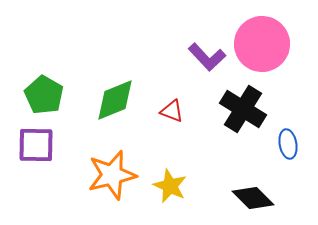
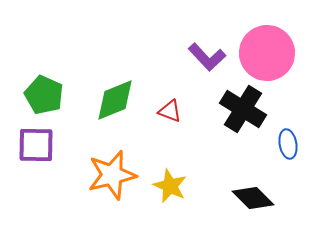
pink circle: moved 5 px right, 9 px down
green pentagon: rotated 6 degrees counterclockwise
red triangle: moved 2 px left
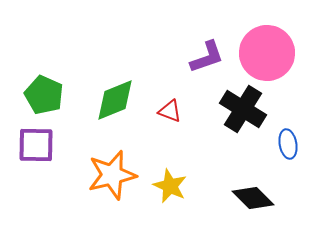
purple L-shape: rotated 66 degrees counterclockwise
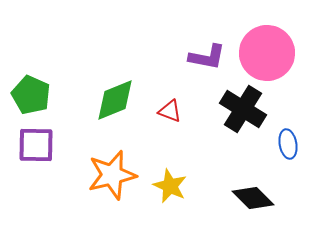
purple L-shape: rotated 30 degrees clockwise
green pentagon: moved 13 px left
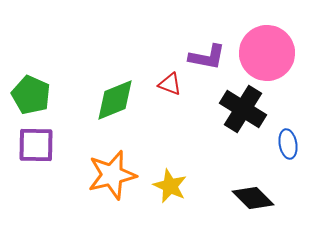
red triangle: moved 27 px up
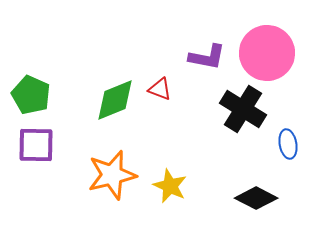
red triangle: moved 10 px left, 5 px down
black diamond: moved 3 px right; rotated 18 degrees counterclockwise
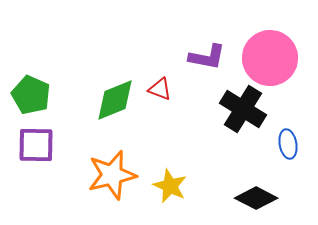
pink circle: moved 3 px right, 5 px down
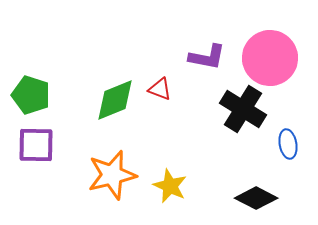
green pentagon: rotated 6 degrees counterclockwise
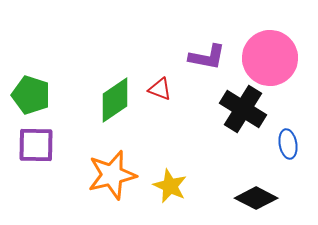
green diamond: rotated 12 degrees counterclockwise
